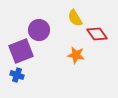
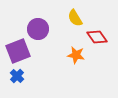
purple circle: moved 1 px left, 1 px up
red diamond: moved 3 px down
purple square: moved 3 px left
blue cross: moved 1 px down; rotated 24 degrees clockwise
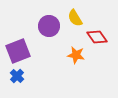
purple circle: moved 11 px right, 3 px up
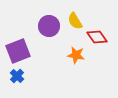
yellow semicircle: moved 3 px down
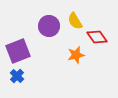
orange star: rotated 24 degrees counterclockwise
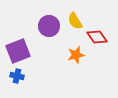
blue cross: rotated 32 degrees counterclockwise
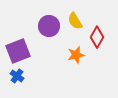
red diamond: rotated 65 degrees clockwise
blue cross: rotated 24 degrees clockwise
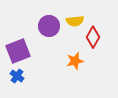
yellow semicircle: rotated 66 degrees counterclockwise
red diamond: moved 4 px left
orange star: moved 1 px left, 6 px down
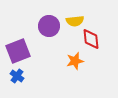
red diamond: moved 2 px left, 2 px down; rotated 35 degrees counterclockwise
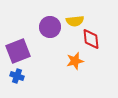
purple circle: moved 1 px right, 1 px down
blue cross: rotated 16 degrees counterclockwise
